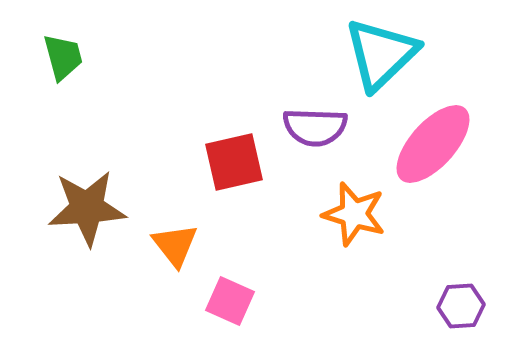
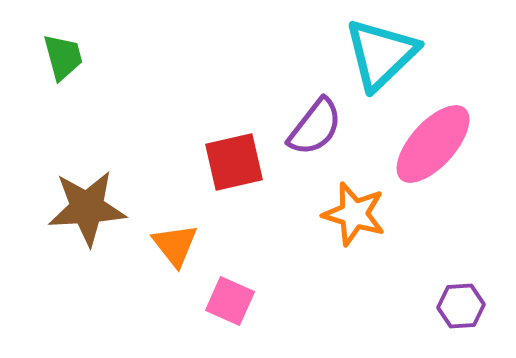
purple semicircle: rotated 54 degrees counterclockwise
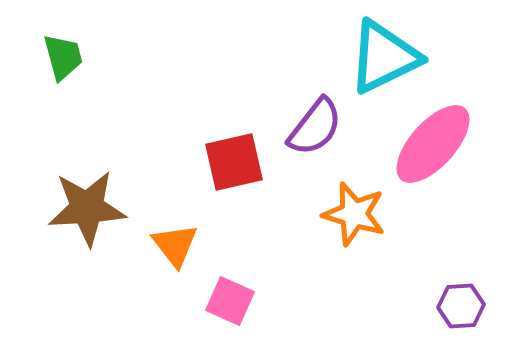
cyan triangle: moved 3 px right, 3 px down; rotated 18 degrees clockwise
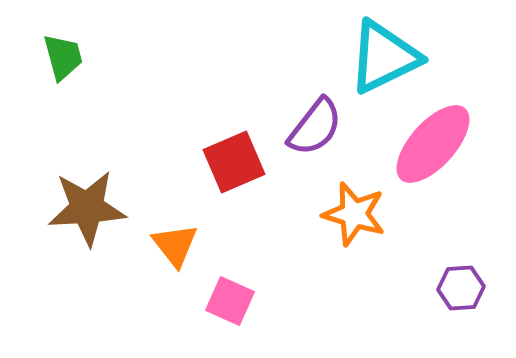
red square: rotated 10 degrees counterclockwise
purple hexagon: moved 18 px up
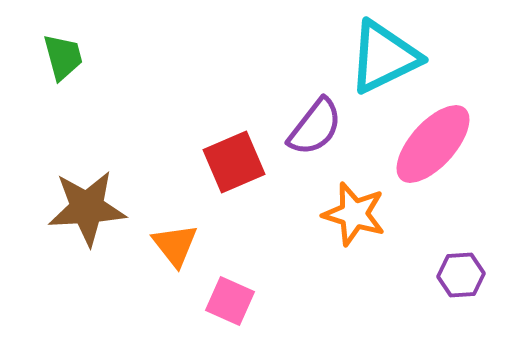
purple hexagon: moved 13 px up
